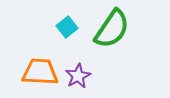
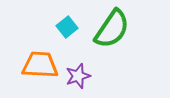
orange trapezoid: moved 7 px up
purple star: rotated 10 degrees clockwise
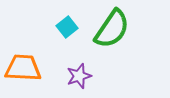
orange trapezoid: moved 17 px left, 3 px down
purple star: moved 1 px right
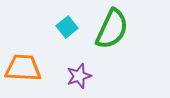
green semicircle: rotated 9 degrees counterclockwise
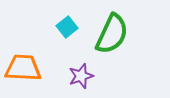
green semicircle: moved 5 px down
purple star: moved 2 px right
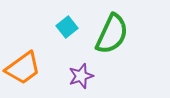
orange trapezoid: rotated 141 degrees clockwise
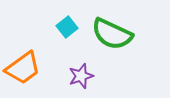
green semicircle: rotated 90 degrees clockwise
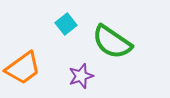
cyan square: moved 1 px left, 3 px up
green semicircle: moved 8 px down; rotated 9 degrees clockwise
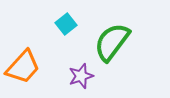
green semicircle: rotated 93 degrees clockwise
orange trapezoid: moved 1 px up; rotated 12 degrees counterclockwise
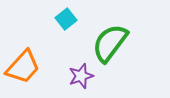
cyan square: moved 5 px up
green semicircle: moved 2 px left, 1 px down
